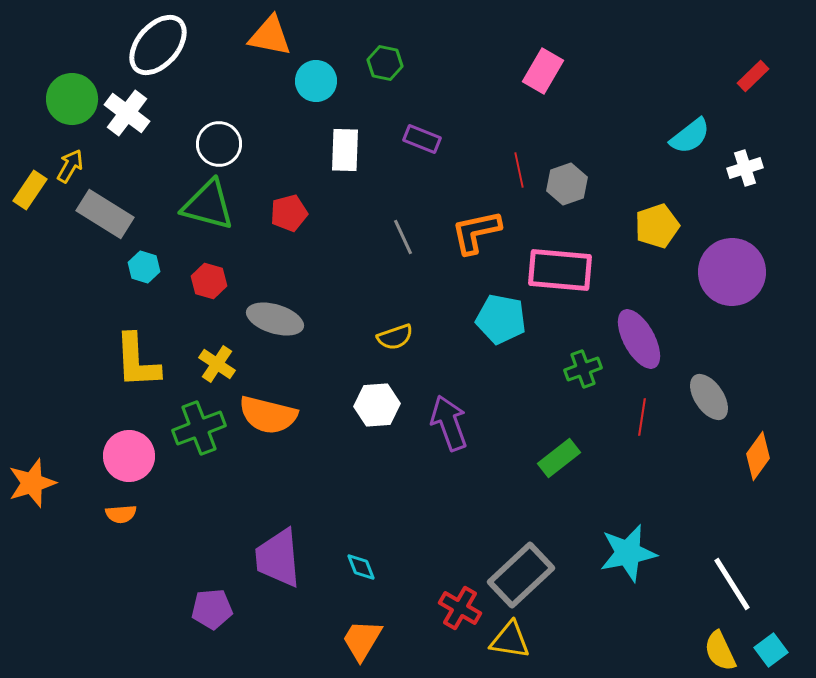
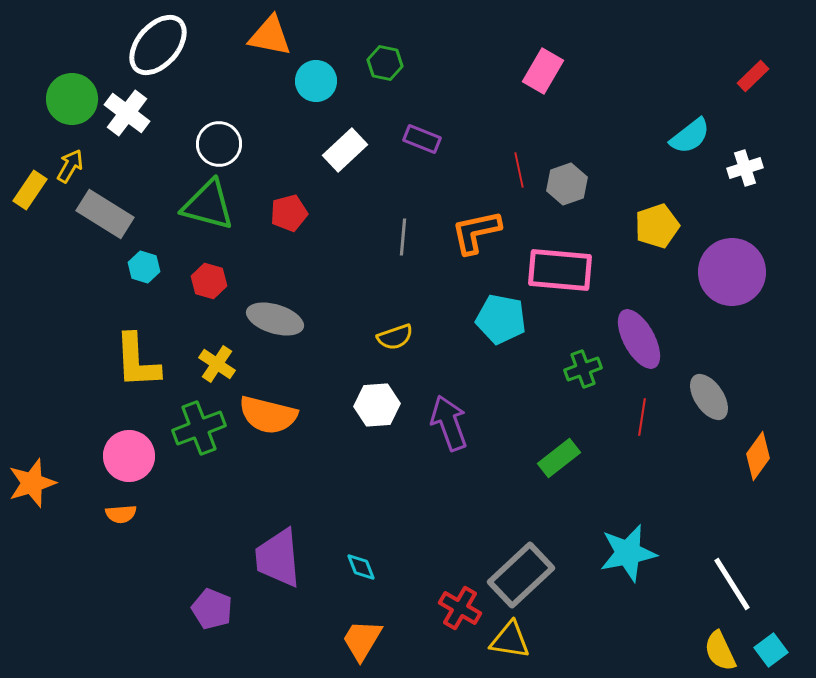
white rectangle at (345, 150): rotated 45 degrees clockwise
gray line at (403, 237): rotated 30 degrees clockwise
purple pentagon at (212, 609): rotated 27 degrees clockwise
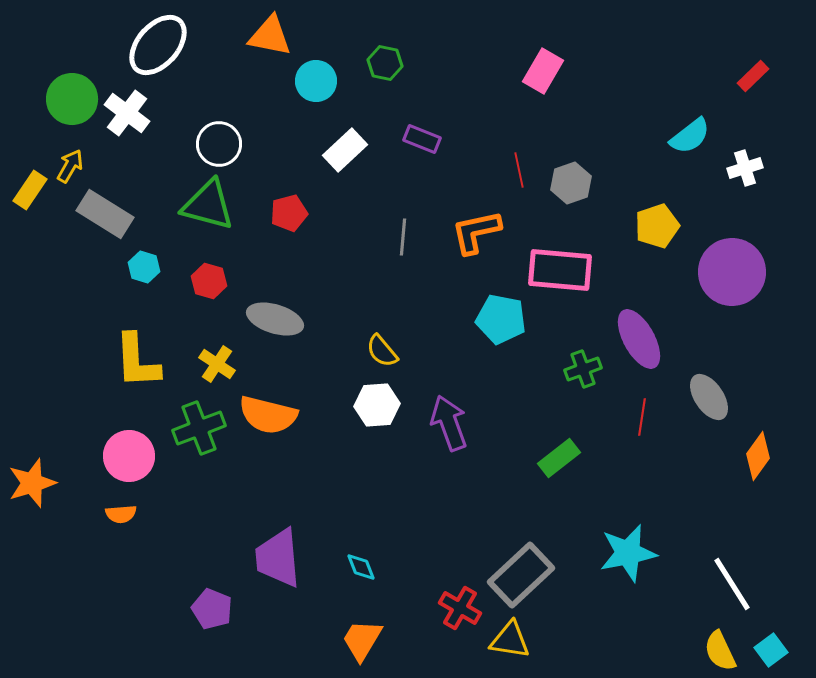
gray hexagon at (567, 184): moved 4 px right, 1 px up
yellow semicircle at (395, 337): moved 13 px left, 14 px down; rotated 69 degrees clockwise
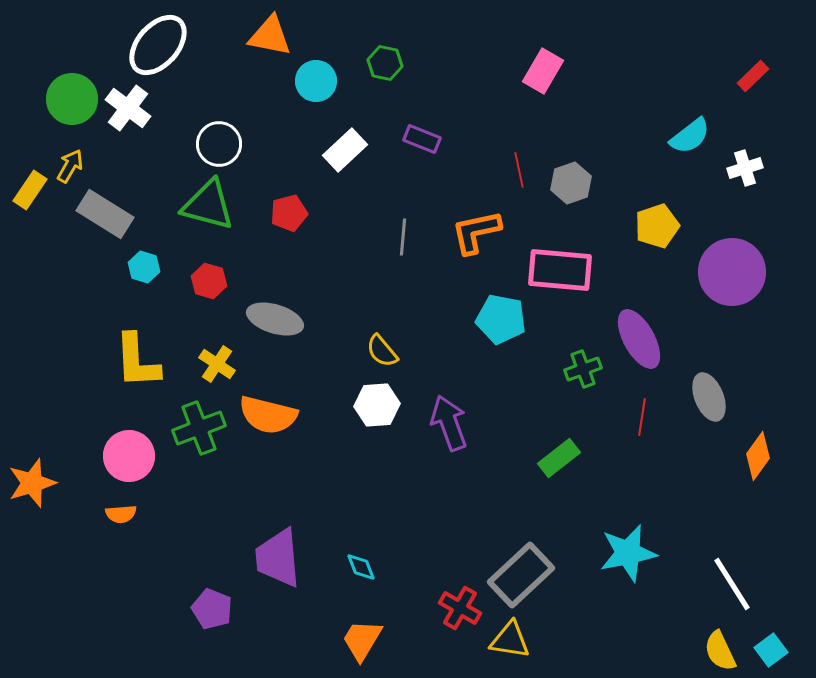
white cross at (127, 113): moved 1 px right, 5 px up
gray ellipse at (709, 397): rotated 12 degrees clockwise
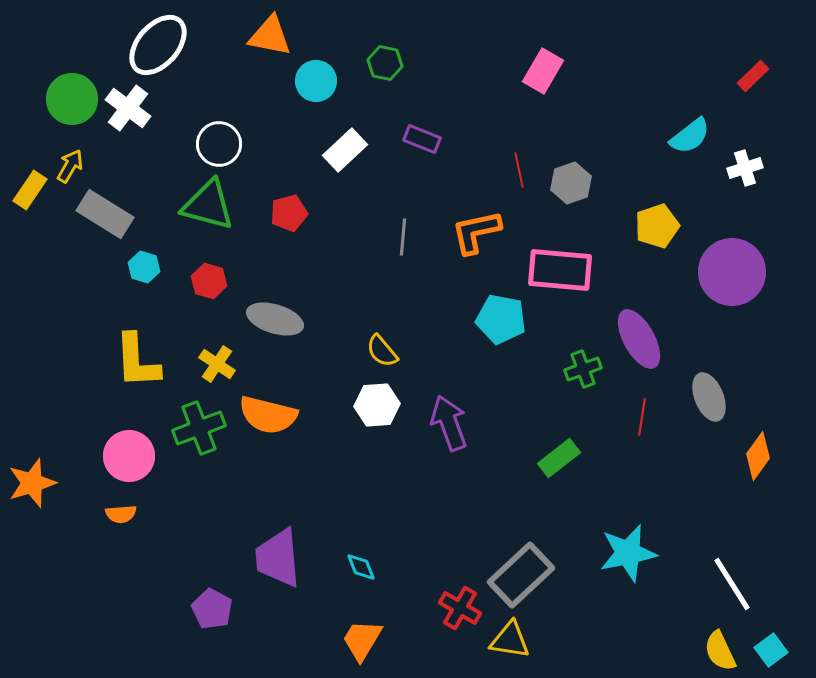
purple pentagon at (212, 609): rotated 6 degrees clockwise
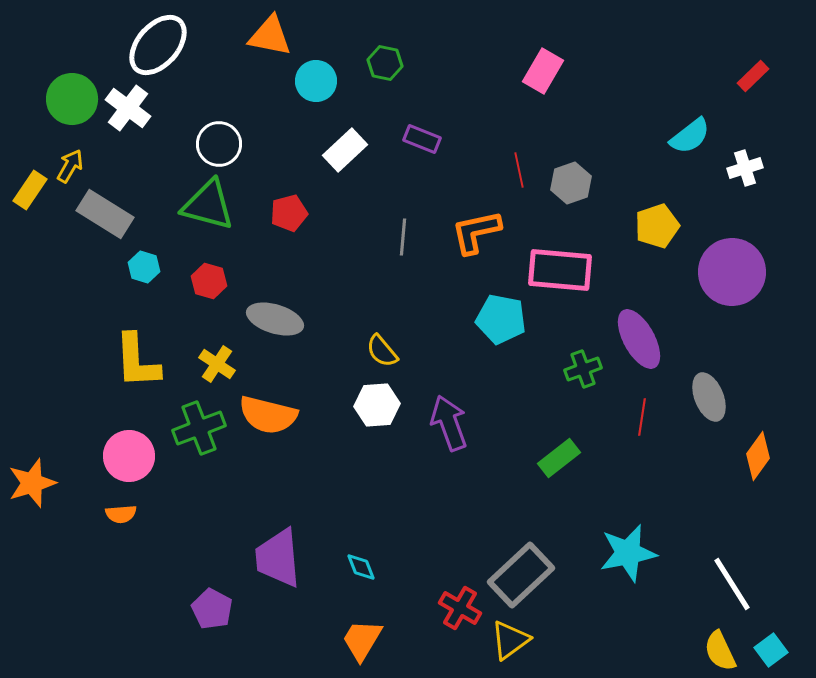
yellow triangle at (510, 640): rotated 45 degrees counterclockwise
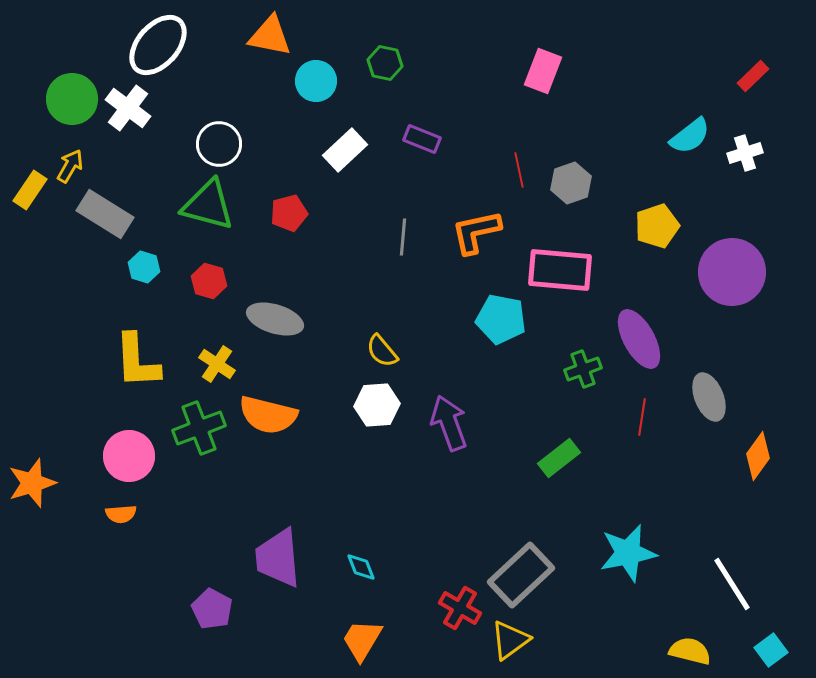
pink rectangle at (543, 71): rotated 9 degrees counterclockwise
white cross at (745, 168): moved 15 px up
yellow semicircle at (720, 651): moved 30 px left; rotated 129 degrees clockwise
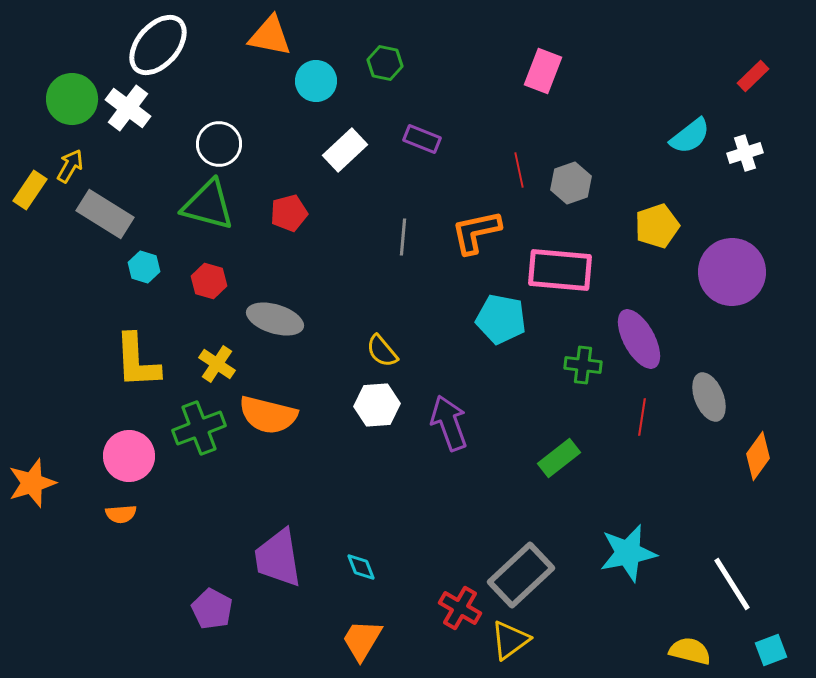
green cross at (583, 369): moved 4 px up; rotated 27 degrees clockwise
purple trapezoid at (278, 558): rotated 4 degrees counterclockwise
cyan square at (771, 650): rotated 16 degrees clockwise
